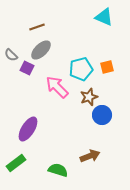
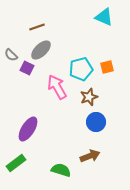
pink arrow: rotated 15 degrees clockwise
blue circle: moved 6 px left, 7 px down
green semicircle: moved 3 px right
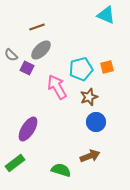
cyan triangle: moved 2 px right, 2 px up
green rectangle: moved 1 px left
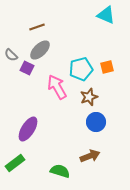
gray ellipse: moved 1 px left
green semicircle: moved 1 px left, 1 px down
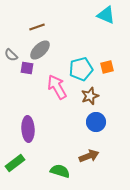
purple square: rotated 16 degrees counterclockwise
brown star: moved 1 px right, 1 px up
purple ellipse: rotated 35 degrees counterclockwise
brown arrow: moved 1 px left
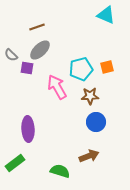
brown star: rotated 18 degrees clockwise
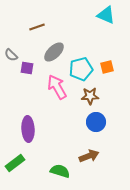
gray ellipse: moved 14 px right, 2 px down
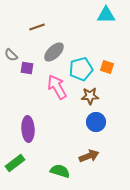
cyan triangle: rotated 24 degrees counterclockwise
orange square: rotated 32 degrees clockwise
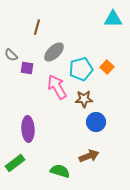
cyan triangle: moved 7 px right, 4 px down
brown line: rotated 56 degrees counterclockwise
orange square: rotated 24 degrees clockwise
brown star: moved 6 px left, 3 px down
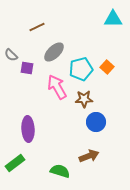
brown line: rotated 49 degrees clockwise
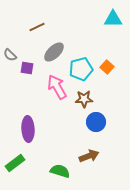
gray semicircle: moved 1 px left
